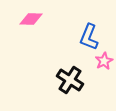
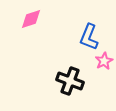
pink diamond: rotated 20 degrees counterclockwise
black cross: moved 1 px down; rotated 12 degrees counterclockwise
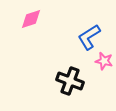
blue L-shape: rotated 36 degrees clockwise
pink star: rotated 30 degrees counterclockwise
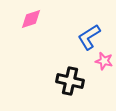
black cross: rotated 8 degrees counterclockwise
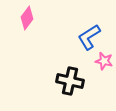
pink diamond: moved 4 px left, 1 px up; rotated 35 degrees counterclockwise
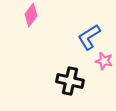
pink diamond: moved 4 px right, 3 px up
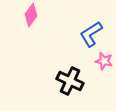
blue L-shape: moved 2 px right, 3 px up
black cross: rotated 12 degrees clockwise
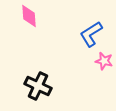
pink diamond: moved 2 px left, 1 px down; rotated 40 degrees counterclockwise
black cross: moved 32 px left, 5 px down
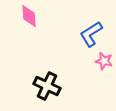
black cross: moved 9 px right
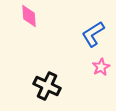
blue L-shape: moved 2 px right
pink star: moved 3 px left, 6 px down; rotated 30 degrees clockwise
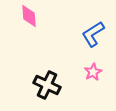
pink star: moved 8 px left, 5 px down
black cross: moved 1 px up
